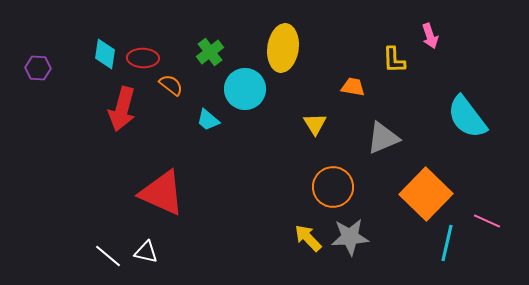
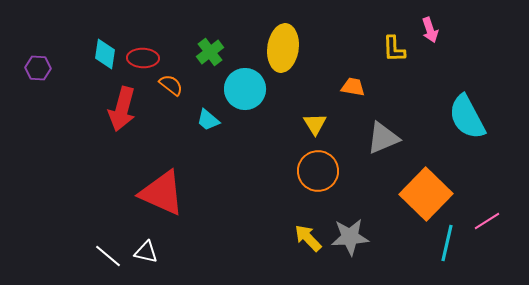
pink arrow: moved 6 px up
yellow L-shape: moved 11 px up
cyan semicircle: rotated 9 degrees clockwise
orange circle: moved 15 px left, 16 px up
pink line: rotated 56 degrees counterclockwise
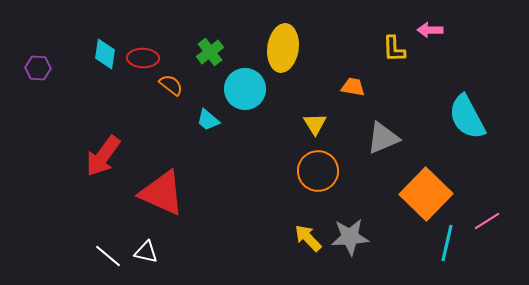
pink arrow: rotated 110 degrees clockwise
red arrow: moved 19 px left, 47 px down; rotated 21 degrees clockwise
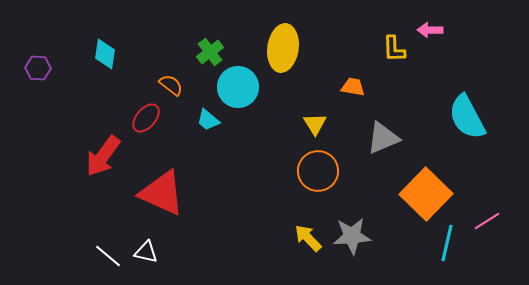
red ellipse: moved 3 px right, 60 px down; rotated 52 degrees counterclockwise
cyan circle: moved 7 px left, 2 px up
gray star: moved 2 px right, 1 px up
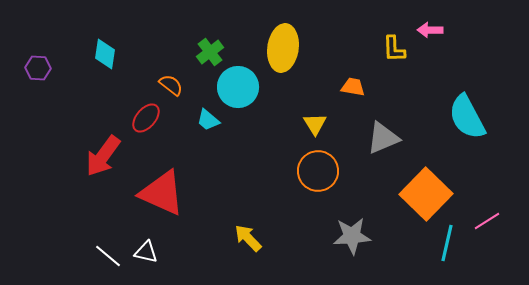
yellow arrow: moved 60 px left
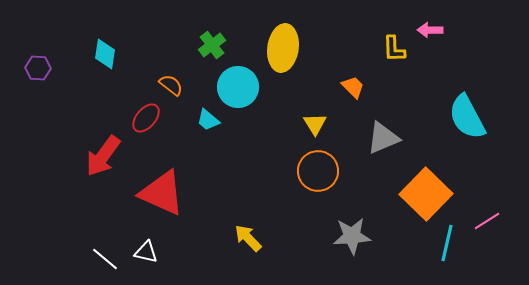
green cross: moved 2 px right, 7 px up
orange trapezoid: rotated 35 degrees clockwise
white line: moved 3 px left, 3 px down
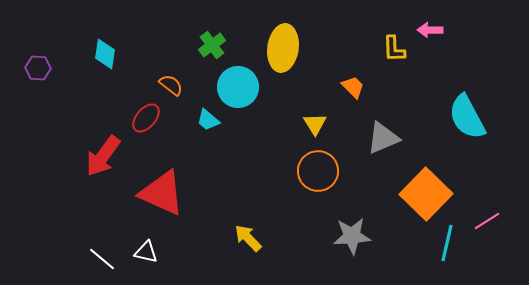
white line: moved 3 px left
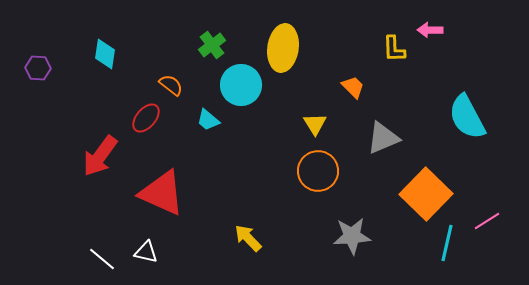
cyan circle: moved 3 px right, 2 px up
red arrow: moved 3 px left
